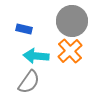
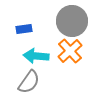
blue rectangle: rotated 21 degrees counterclockwise
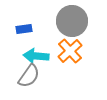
gray semicircle: moved 6 px up
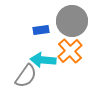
blue rectangle: moved 17 px right, 1 px down
cyan arrow: moved 7 px right, 4 px down
gray semicircle: moved 3 px left
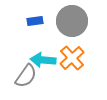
blue rectangle: moved 6 px left, 9 px up
orange cross: moved 2 px right, 7 px down
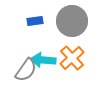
gray semicircle: moved 6 px up
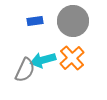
gray circle: moved 1 px right
cyan arrow: rotated 20 degrees counterclockwise
gray semicircle: moved 1 px left; rotated 10 degrees counterclockwise
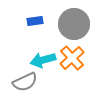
gray circle: moved 1 px right, 3 px down
gray semicircle: moved 12 px down; rotated 40 degrees clockwise
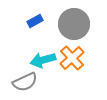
blue rectangle: rotated 21 degrees counterclockwise
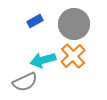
orange cross: moved 1 px right, 2 px up
